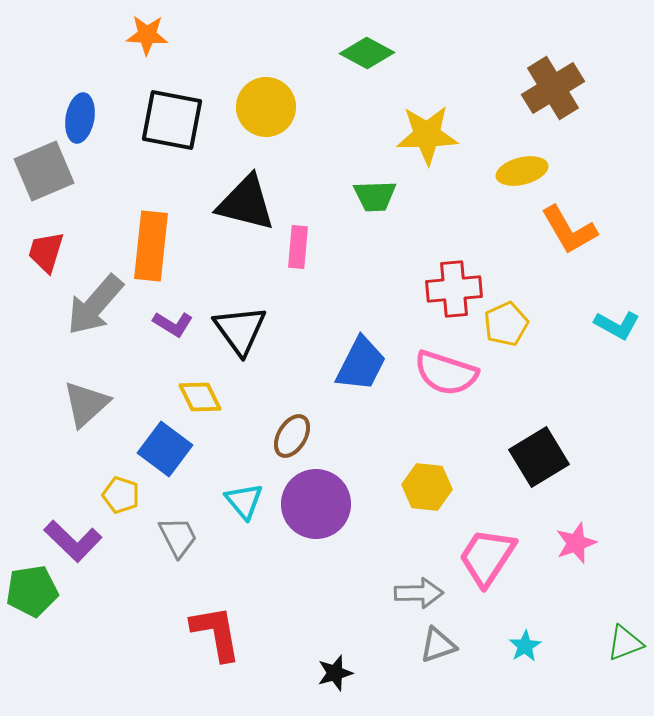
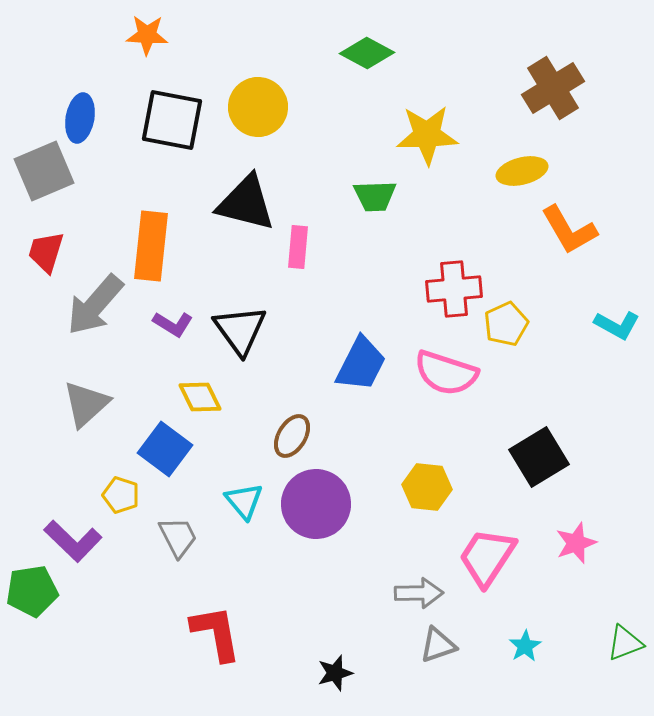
yellow circle at (266, 107): moved 8 px left
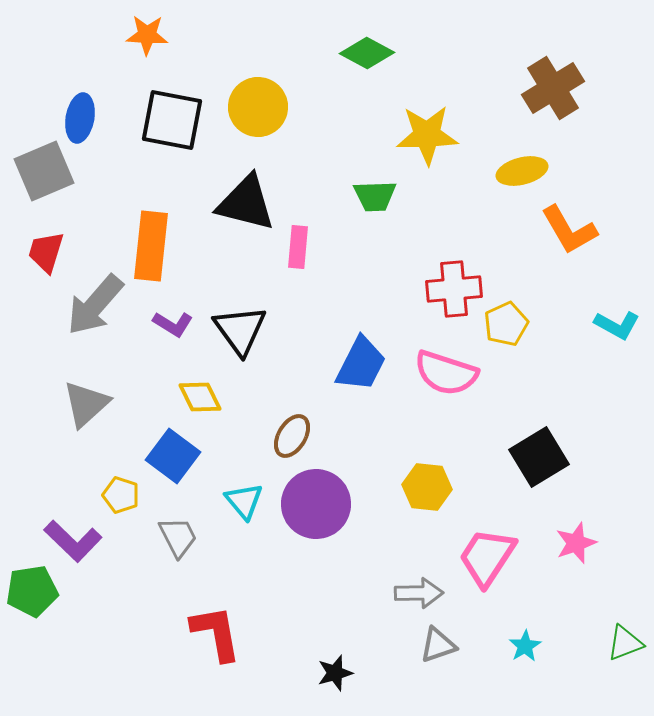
blue square at (165, 449): moved 8 px right, 7 px down
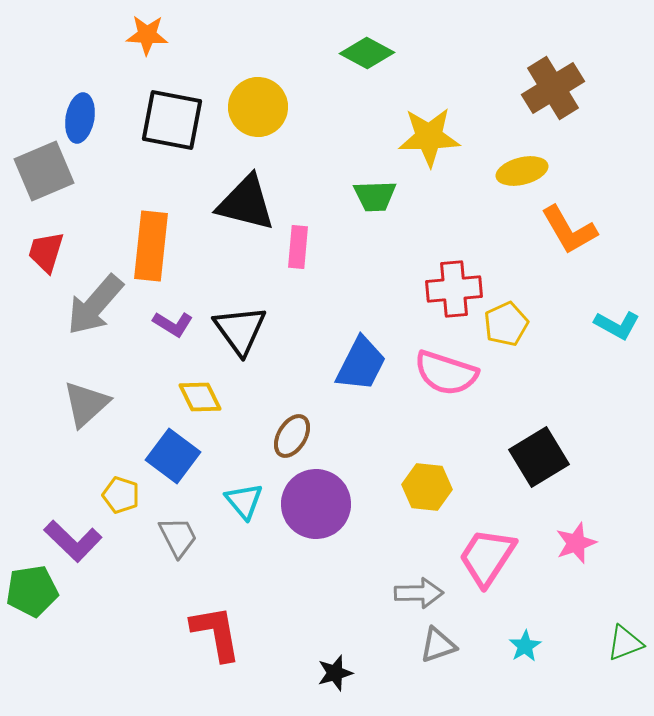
yellow star at (427, 135): moved 2 px right, 2 px down
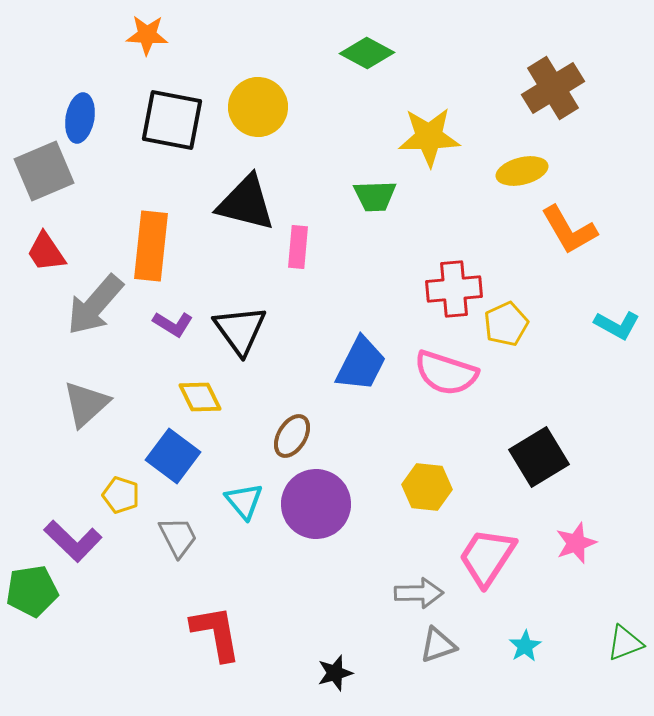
red trapezoid at (46, 252): rotated 51 degrees counterclockwise
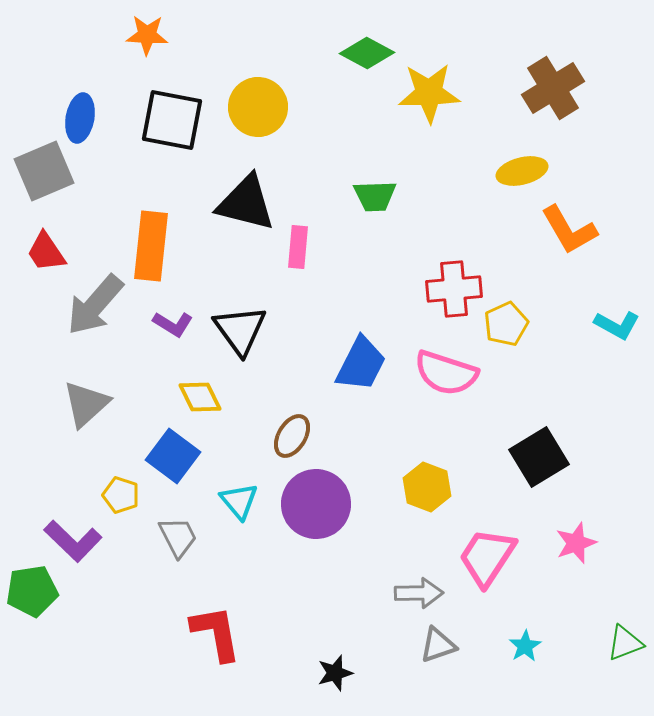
yellow star at (429, 137): moved 44 px up
yellow hexagon at (427, 487): rotated 15 degrees clockwise
cyan triangle at (244, 501): moved 5 px left
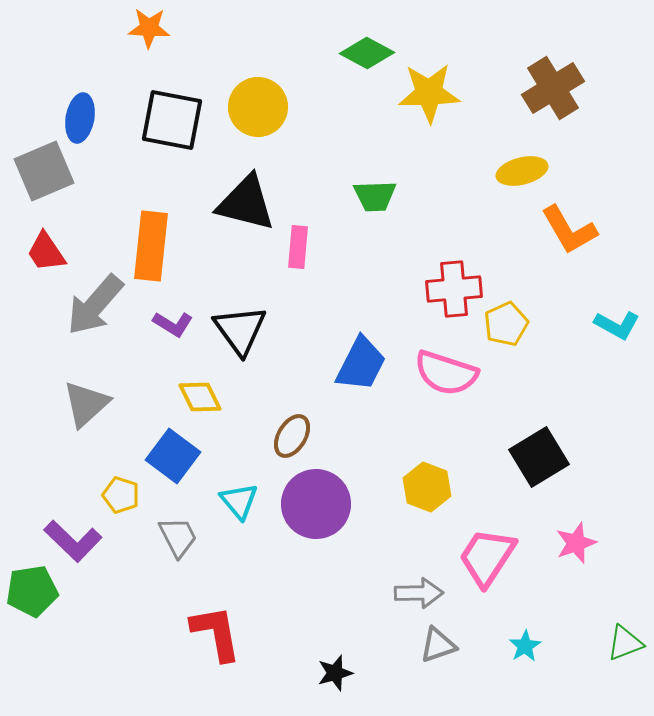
orange star at (147, 35): moved 2 px right, 7 px up
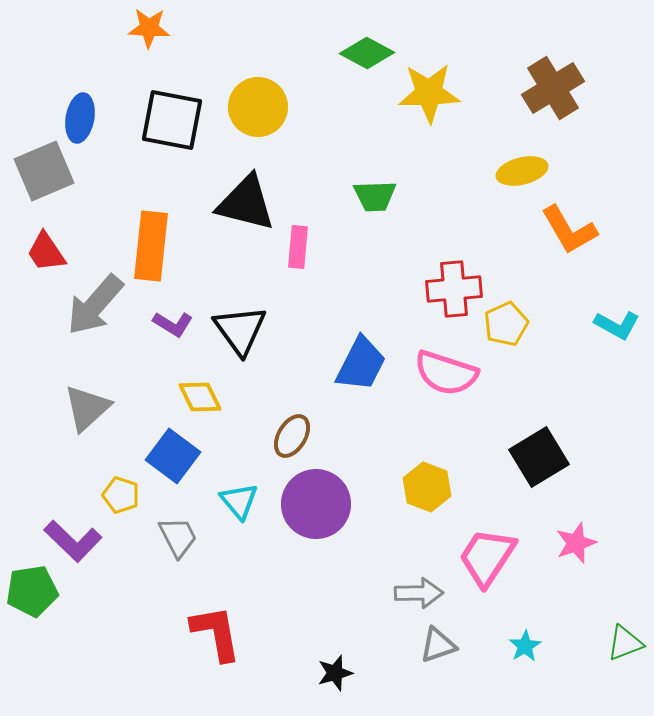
gray triangle at (86, 404): moved 1 px right, 4 px down
